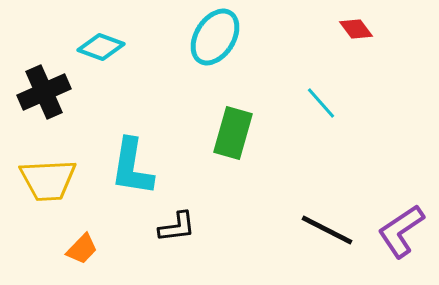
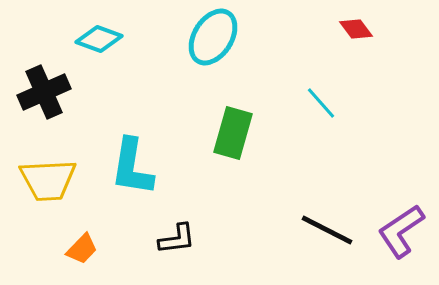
cyan ellipse: moved 2 px left
cyan diamond: moved 2 px left, 8 px up
black L-shape: moved 12 px down
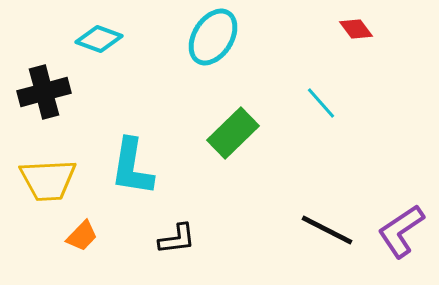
black cross: rotated 9 degrees clockwise
green rectangle: rotated 30 degrees clockwise
orange trapezoid: moved 13 px up
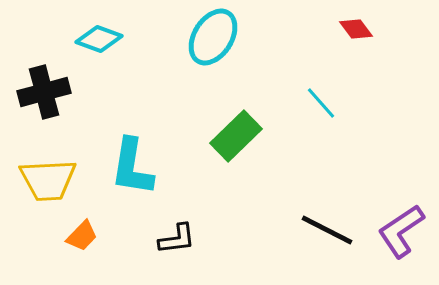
green rectangle: moved 3 px right, 3 px down
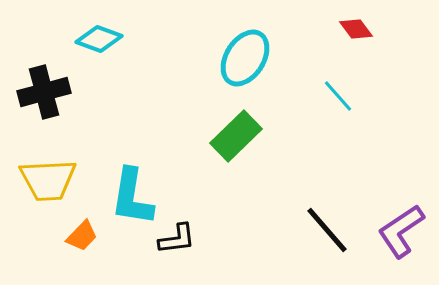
cyan ellipse: moved 32 px right, 21 px down
cyan line: moved 17 px right, 7 px up
cyan L-shape: moved 30 px down
black line: rotated 22 degrees clockwise
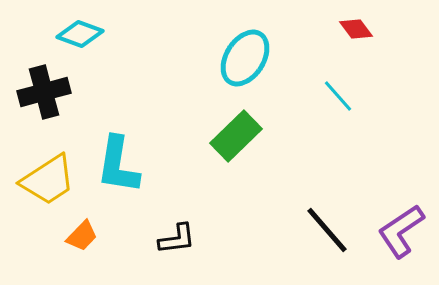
cyan diamond: moved 19 px left, 5 px up
yellow trapezoid: rotated 30 degrees counterclockwise
cyan L-shape: moved 14 px left, 32 px up
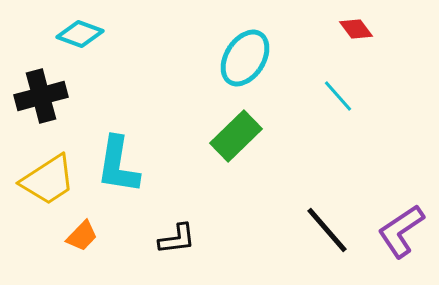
black cross: moved 3 px left, 4 px down
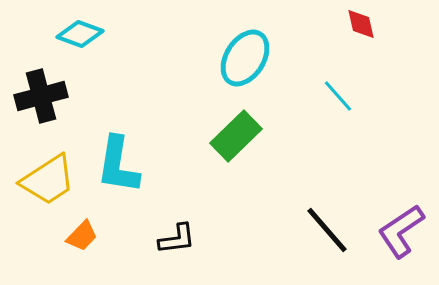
red diamond: moved 5 px right, 5 px up; rotated 24 degrees clockwise
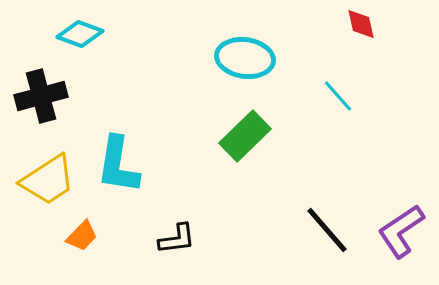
cyan ellipse: rotated 66 degrees clockwise
green rectangle: moved 9 px right
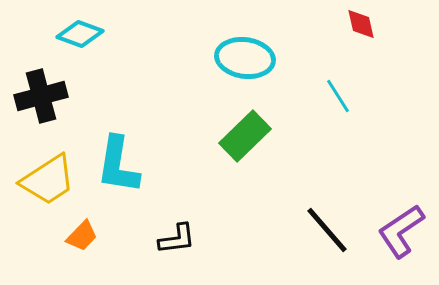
cyan line: rotated 9 degrees clockwise
